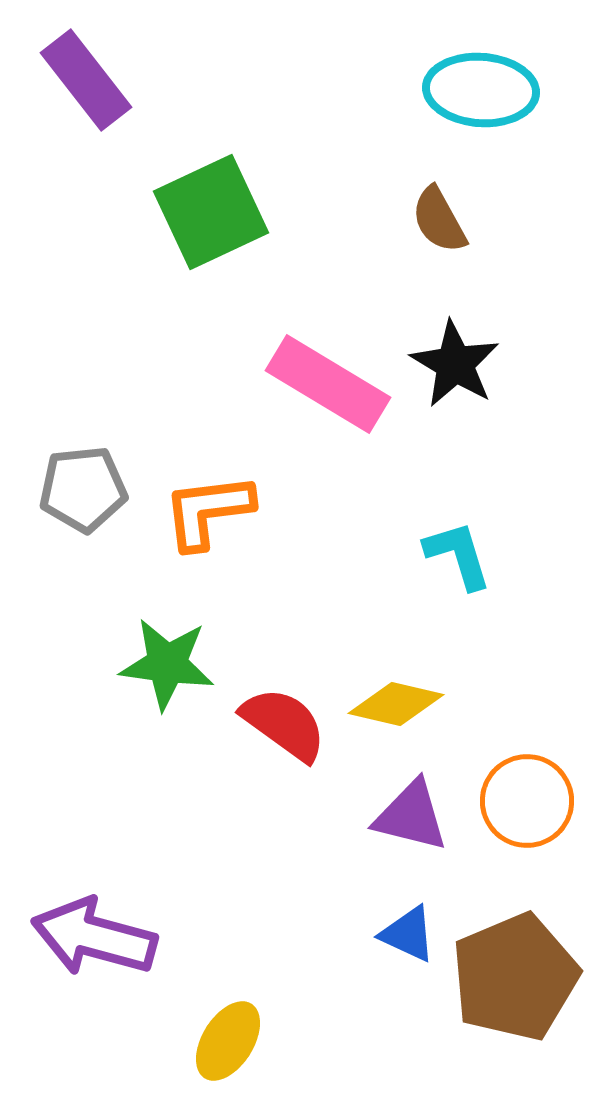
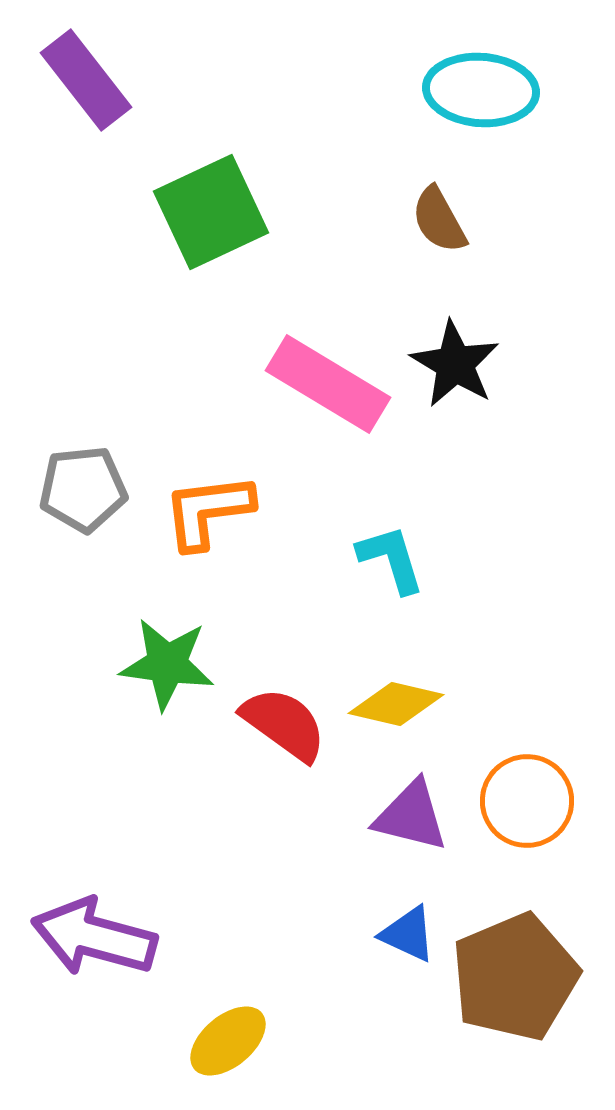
cyan L-shape: moved 67 px left, 4 px down
yellow ellipse: rotated 18 degrees clockwise
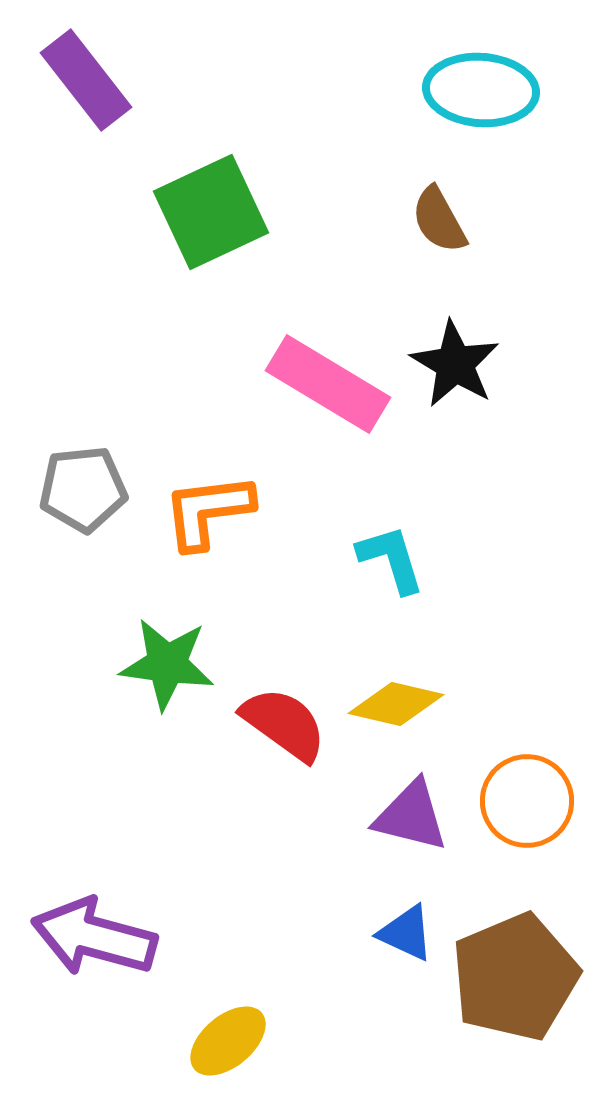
blue triangle: moved 2 px left, 1 px up
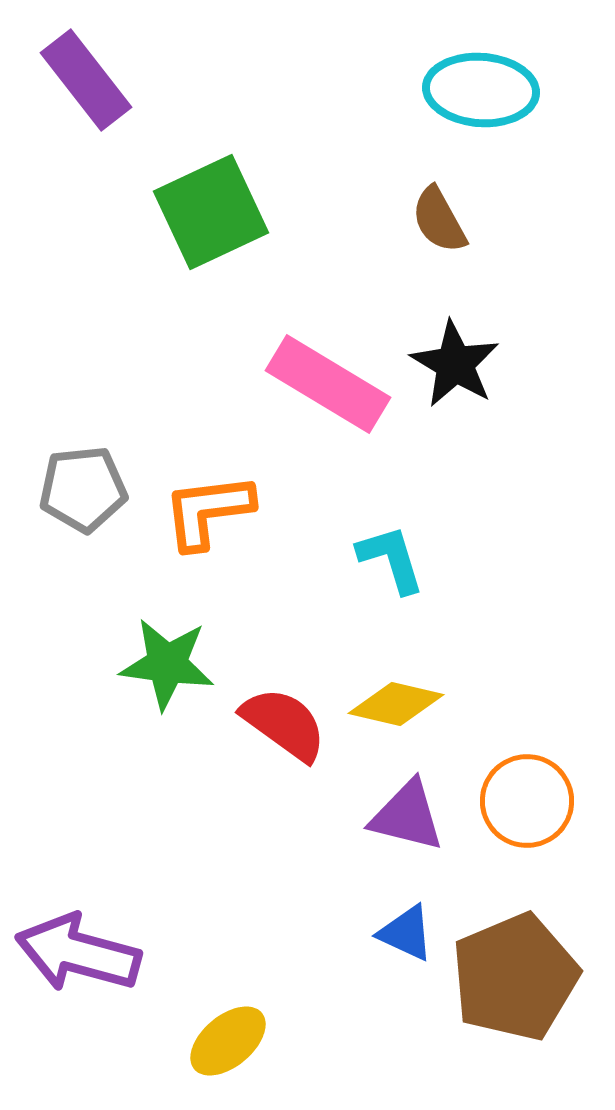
purple triangle: moved 4 px left
purple arrow: moved 16 px left, 16 px down
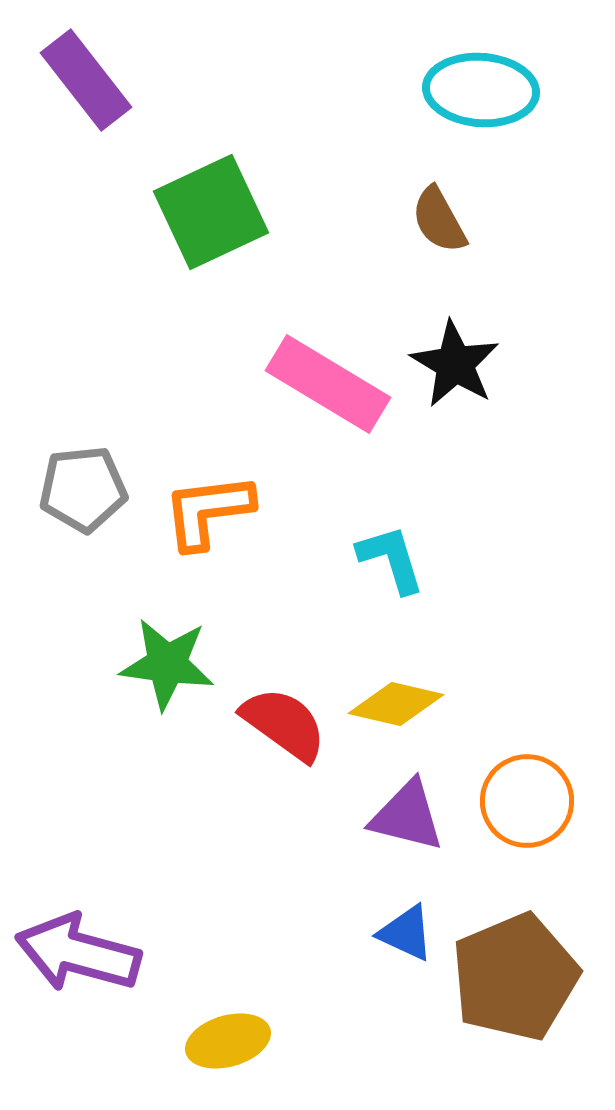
yellow ellipse: rotated 24 degrees clockwise
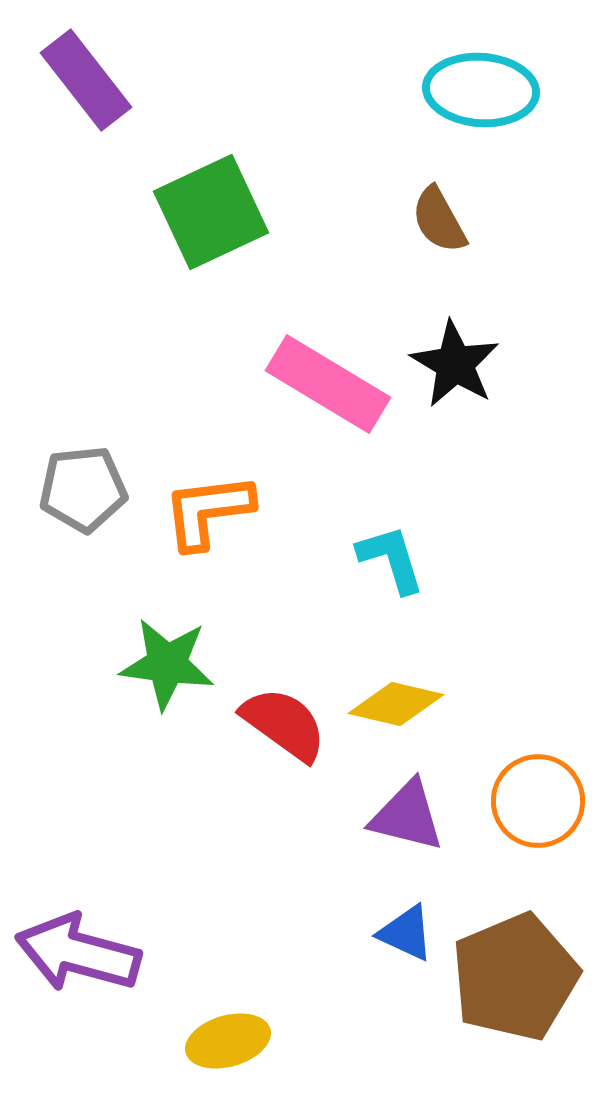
orange circle: moved 11 px right
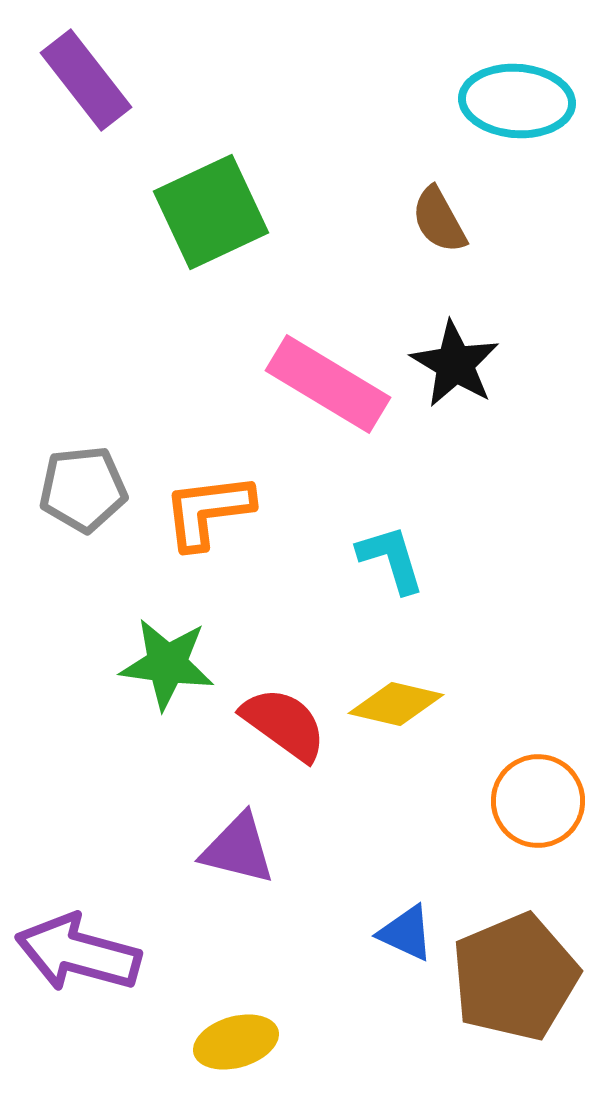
cyan ellipse: moved 36 px right, 11 px down
purple triangle: moved 169 px left, 33 px down
yellow ellipse: moved 8 px right, 1 px down
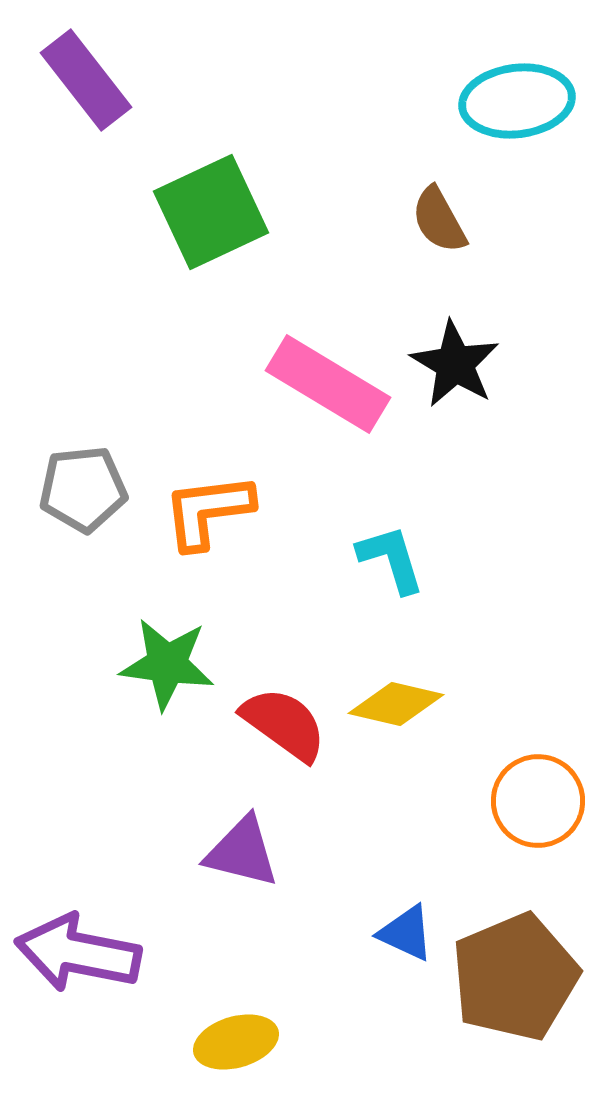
cyan ellipse: rotated 11 degrees counterclockwise
purple triangle: moved 4 px right, 3 px down
purple arrow: rotated 4 degrees counterclockwise
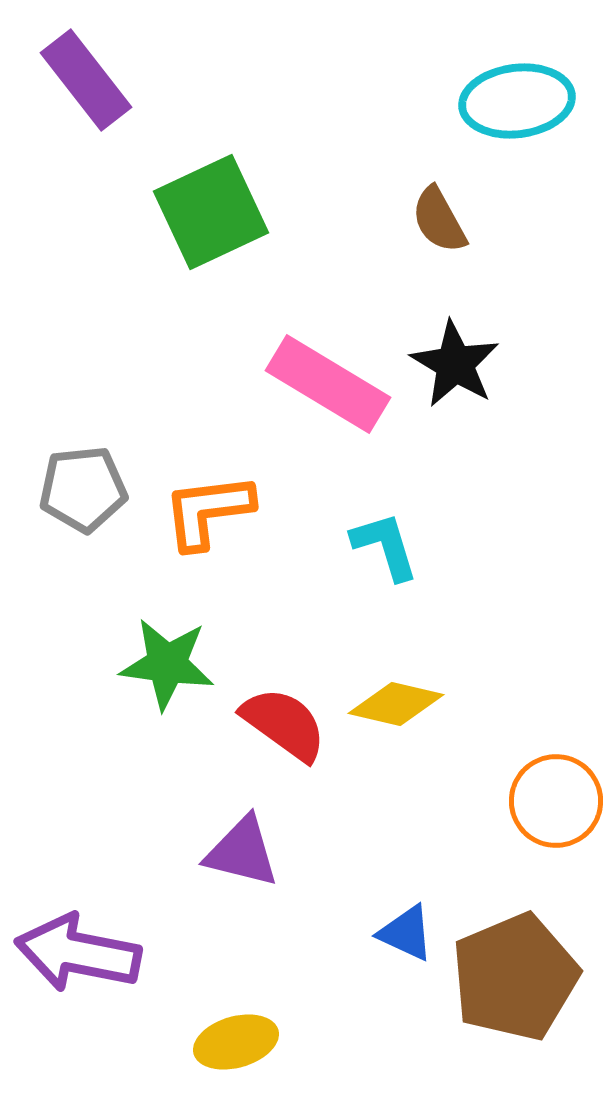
cyan L-shape: moved 6 px left, 13 px up
orange circle: moved 18 px right
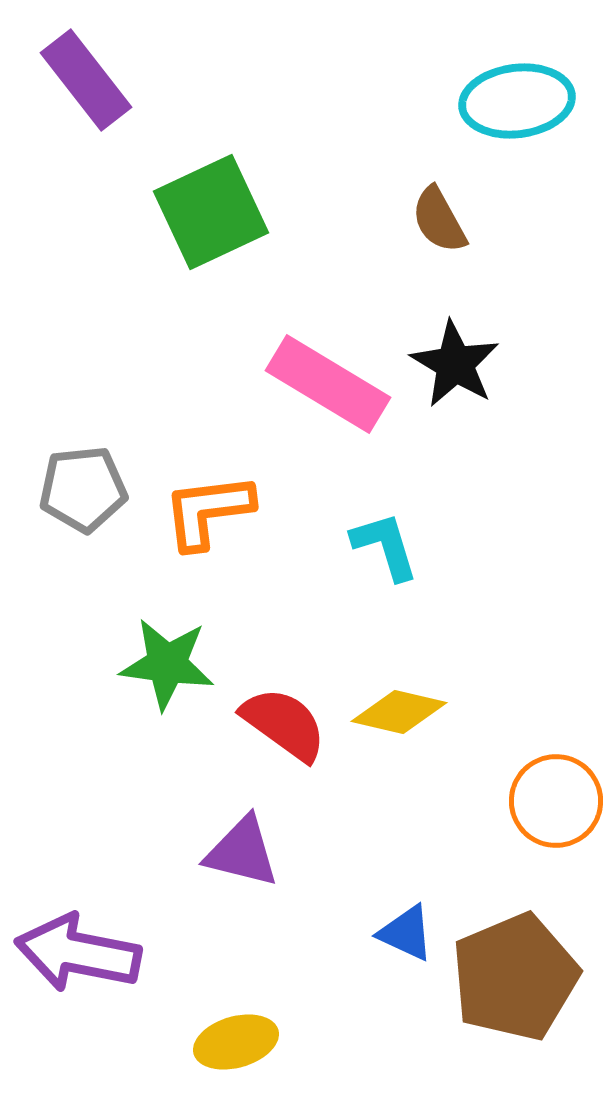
yellow diamond: moved 3 px right, 8 px down
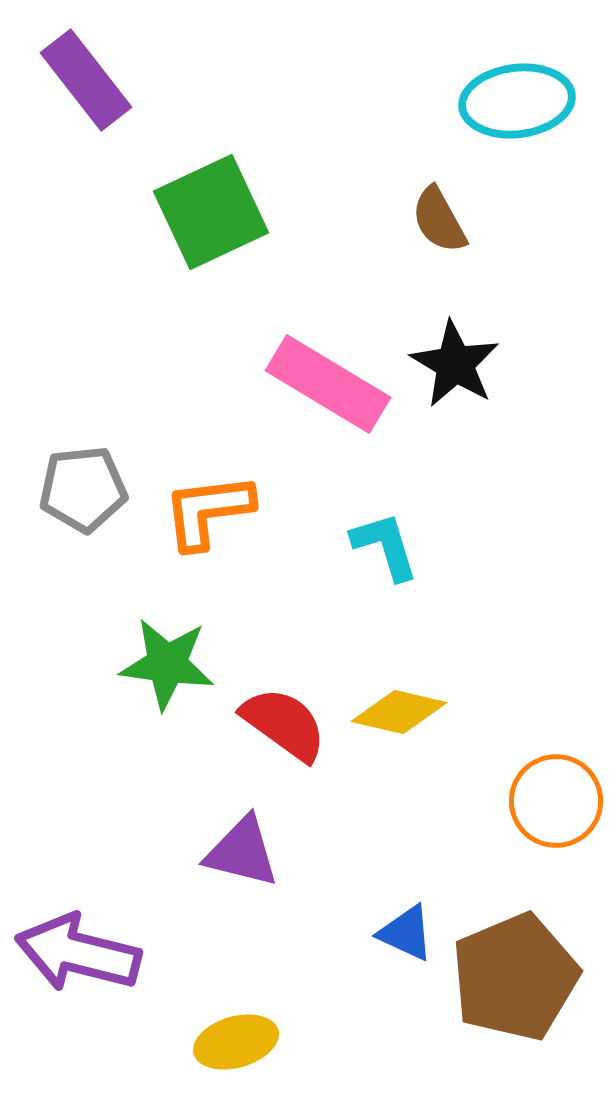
purple arrow: rotated 3 degrees clockwise
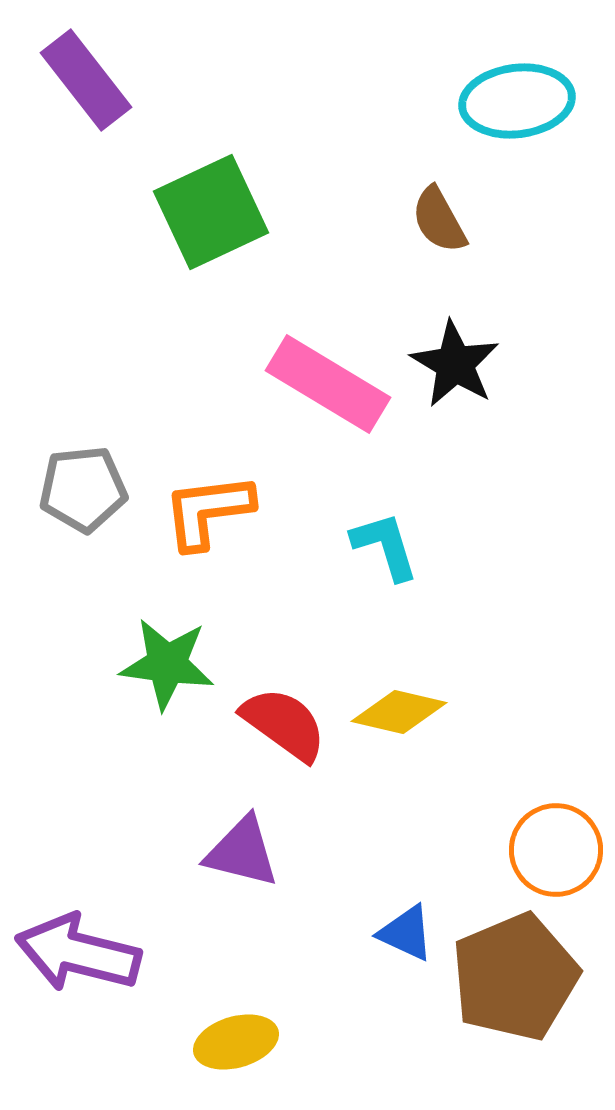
orange circle: moved 49 px down
